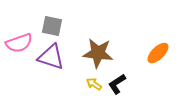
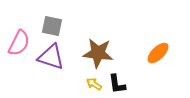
pink semicircle: rotated 44 degrees counterclockwise
black L-shape: rotated 65 degrees counterclockwise
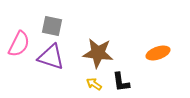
pink semicircle: moved 1 px down
orange ellipse: rotated 25 degrees clockwise
black L-shape: moved 4 px right, 2 px up
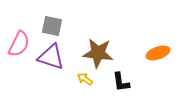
yellow arrow: moved 9 px left, 5 px up
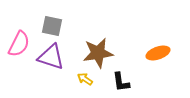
brown star: rotated 16 degrees counterclockwise
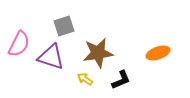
gray square: moved 12 px right; rotated 30 degrees counterclockwise
black L-shape: moved 2 px up; rotated 105 degrees counterclockwise
